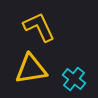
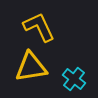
yellow triangle: moved 2 px up
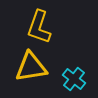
yellow L-shape: rotated 136 degrees counterclockwise
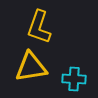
cyan cross: rotated 35 degrees counterclockwise
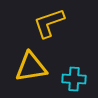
yellow L-shape: moved 10 px right, 4 px up; rotated 52 degrees clockwise
